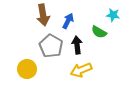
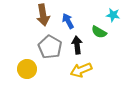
blue arrow: rotated 56 degrees counterclockwise
gray pentagon: moved 1 px left, 1 px down
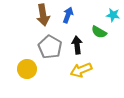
blue arrow: moved 6 px up; rotated 49 degrees clockwise
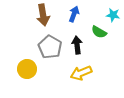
blue arrow: moved 6 px right, 1 px up
yellow arrow: moved 3 px down
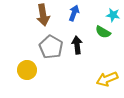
blue arrow: moved 1 px up
green semicircle: moved 4 px right
gray pentagon: moved 1 px right
yellow circle: moved 1 px down
yellow arrow: moved 26 px right, 6 px down
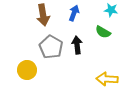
cyan star: moved 2 px left, 5 px up
yellow arrow: rotated 25 degrees clockwise
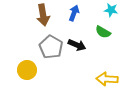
black arrow: rotated 120 degrees clockwise
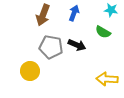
brown arrow: rotated 30 degrees clockwise
gray pentagon: rotated 20 degrees counterclockwise
yellow circle: moved 3 px right, 1 px down
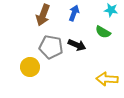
yellow circle: moved 4 px up
